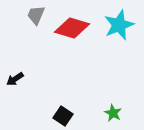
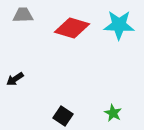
gray trapezoid: moved 13 px left; rotated 65 degrees clockwise
cyan star: rotated 24 degrees clockwise
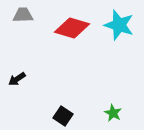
cyan star: rotated 16 degrees clockwise
black arrow: moved 2 px right
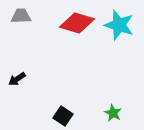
gray trapezoid: moved 2 px left, 1 px down
red diamond: moved 5 px right, 5 px up
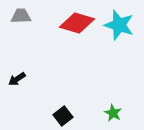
black square: rotated 18 degrees clockwise
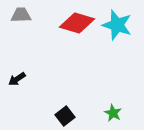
gray trapezoid: moved 1 px up
cyan star: moved 2 px left
black square: moved 2 px right
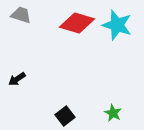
gray trapezoid: rotated 20 degrees clockwise
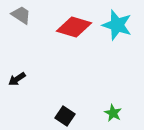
gray trapezoid: rotated 15 degrees clockwise
red diamond: moved 3 px left, 4 px down
black square: rotated 18 degrees counterclockwise
